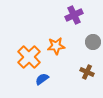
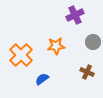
purple cross: moved 1 px right
orange cross: moved 8 px left, 2 px up
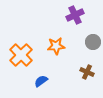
blue semicircle: moved 1 px left, 2 px down
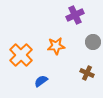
brown cross: moved 1 px down
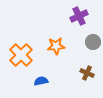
purple cross: moved 4 px right, 1 px down
blue semicircle: rotated 24 degrees clockwise
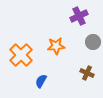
blue semicircle: rotated 48 degrees counterclockwise
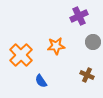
brown cross: moved 2 px down
blue semicircle: rotated 64 degrees counterclockwise
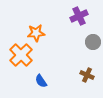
orange star: moved 20 px left, 13 px up
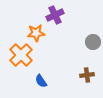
purple cross: moved 24 px left, 1 px up
brown cross: rotated 32 degrees counterclockwise
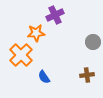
blue semicircle: moved 3 px right, 4 px up
